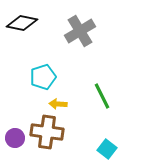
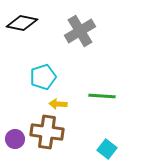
green line: rotated 60 degrees counterclockwise
purple circle: moved 1 px down
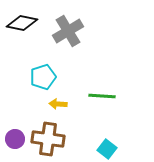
gray cross: moved 12 px left
brown cross: moved 1 px right, 7 px down
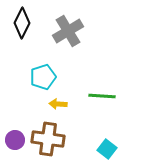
black diamond: rotated 76 degrees counterclockwise
purple circle: moved 1 px down
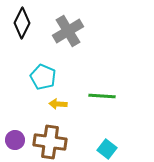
cyan pentagon: rotated 30 degrees counterclockwise
brown cross: moved 2 px right, 3 px down
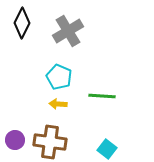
cyan pentagon: moved 16 px right
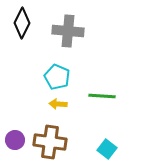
gray cross: rotated 36 degrees clockwise
cyan pentagon: moved 2 px left
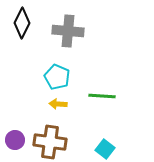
cyan square: moved 2 px left
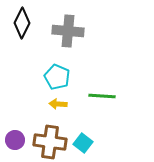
cyan square: moved 22 px left, 6 px up
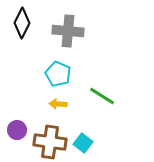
cyan pentagon: moved 1 px right, 3 px up
green line: rotated 28 degrees clockwise
purple circle: moved 2 px right, 10 px up
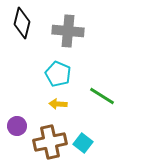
black diamond: rotated 12 degrees counterclockwise
purple circle: moved 4 px up
brown cross: rotated 20 degrees counterclockwise
